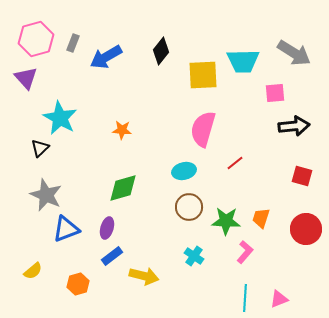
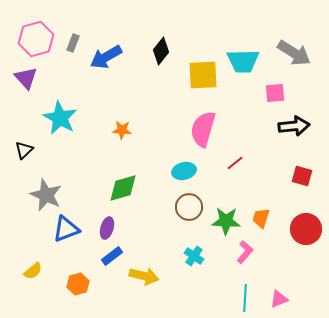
black triangle: moved 16 px left, 2 px down
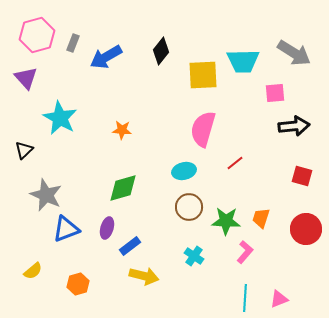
pink hexagon: moved 1 px right, 4 px up
blue rectangle: moved 18 px right, 10 px up
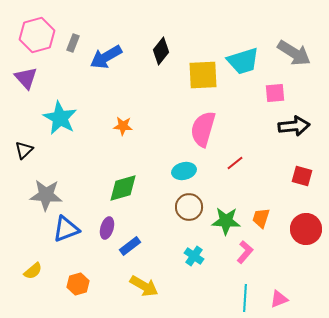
cyan trapezoid: rotated 16 degrees counterclockwise
orange star: moved 1 px right, 4 px up
gray star: rotated 20 degrees counterclockwise
yellow arrow: moved 10 px down; rotated 16 degrees clockwise
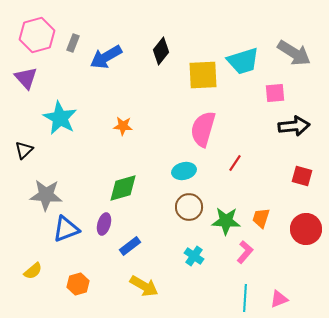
red line: rotated 18 degrees counterclockwise
purple ellipse: moved 3 px left, 4 px up
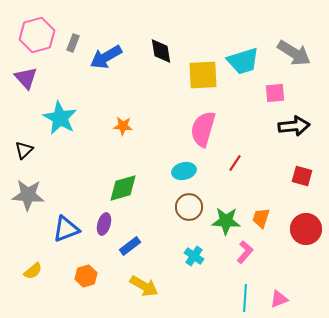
black diamond: rotated 48 degrees counterclockwise
gray star: moved 18 px left
orange hexagon: moved 8 px right, 8 px up
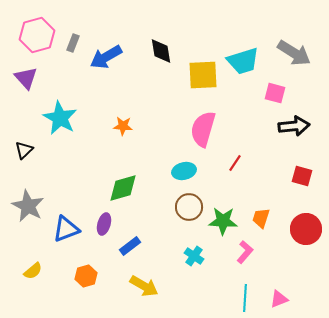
pink square: rotated 20 degrees clockwise
gray star: moved 11 px down; rotated 24 degrees clockwise
green star: moved 3 px left
